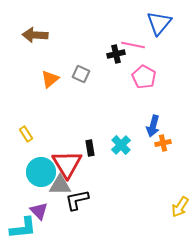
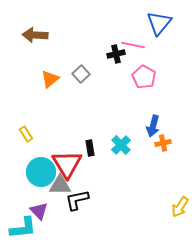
gray square: rotated 24 degrees clockwise
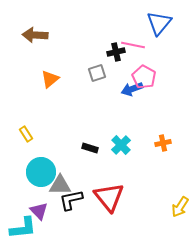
black cross: moved 2 px up
gray square: moved 16 px right, 1 px up; rotated 24 degrees clockwise
blue arrow: moved 21 px left, 37 px up; rotated 55 degrees clockwise
black rectangle: rotated 63 degrees counterclockwise
red triangle: moved 42 px right, 33 px down; rotated 8 degrees counterclockwise
black L-shape: moved 6 px left
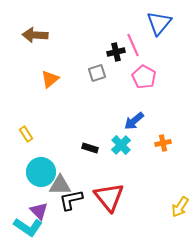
pink line: rotated 55 degrees clockwise
blue arrow: moved 2 px right, 32 px down; rotated 20 degrees counterclockwise
cyan L-shape: moved 5 px right, 1 px up; rotated 40 degrees clockwise
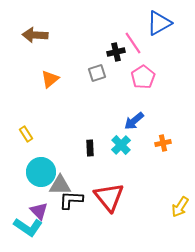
blue triangle: rotated 20 degrees clockwise
pink line: moved 2 px up; rotated 10 degrees counterclockwise
pink pentagon: moved 1 px left; rotated 10 degrees clockwise
black rectangle: rotated 70 degrees clockwise
black L-shape: rotated 15 degrees clockwise
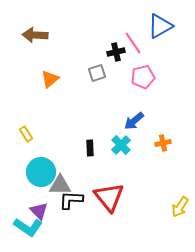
blue triangle: moved 1 px right, 3 px down
pink pentagon: rotated 20 degrees clockwise
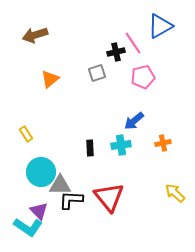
brown arrow: rotated 20 degrees counterclockwise
cyan cross: rotated 36 degrees clockwise
yellow arrow: moved 5 px left, 14 px up; rotated 100 degrees clockwise
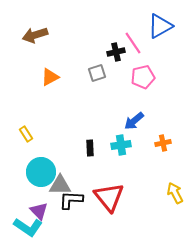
orange triangle: moved 2 px up; rotated 12 degrees clockwise
yellow arrow: rotated 20 degrees clockwise
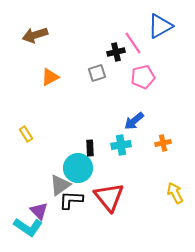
cyan circle: moved 37 px right, 4 px up
gray triangle: rotated 35 degrees counterclockwise
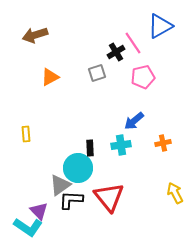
black cross: rotated 18 degrees counterclockwise
yellow rectangle: rotated 28 degrees clockwise
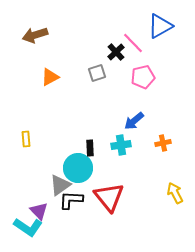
pink line: rotated 10 degrees counterclockwise
black cross: rotated 12 degrees counterclockwise
yellow rectangle: moved 5 px down
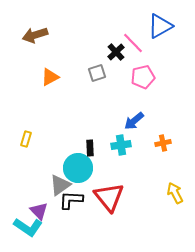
yellow rectangle: rotated 21 degrees clockwise
